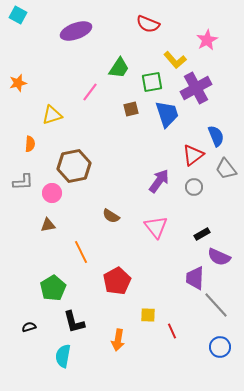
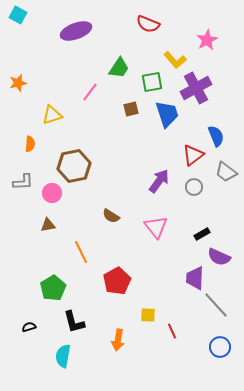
gray trapezoid: moved 3 px down; rotated 15 degrees counterclockwise
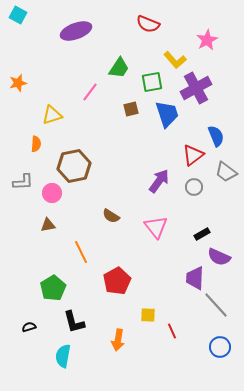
orange semicircle: moved 6 px right
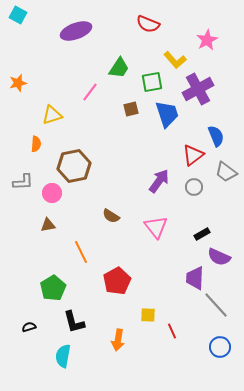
purple cross: moved 2 px right, 1 px down
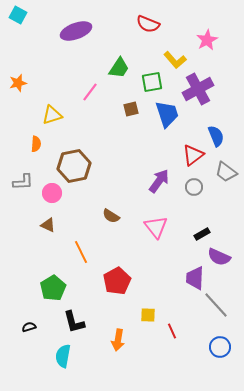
brown triangle: rotated 35 degrees clockwise
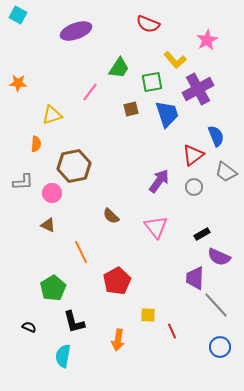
orange star: rotated 18 degrees clockwise
brown semicircle: rotated 12 degrees clockwise
black semicircle: rotated 40 degrees clockwise
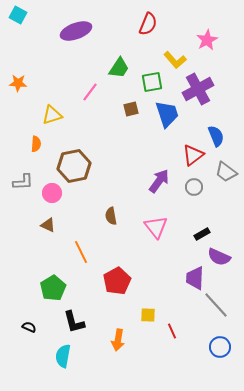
red semicircle: rotated 90 degrees counterclockwise
brown semicircle: rotated 36 degrees clockwise
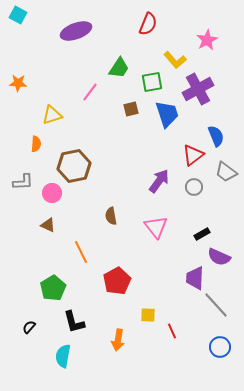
black semicircle: rotated 72 degrees counterclockwise
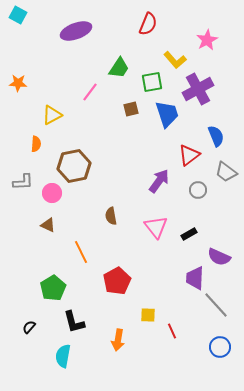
yellow triangle: rotated 10 degrees counterclockwise
red triangle: moved 4 px left
gray circle: moved 4 px right, 3 px down
black rectangle: moved 13 px left
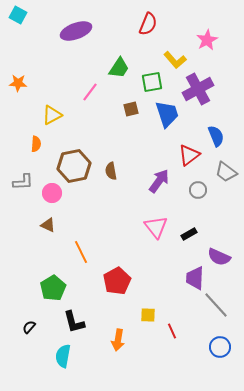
brown semicircle: moved 45 px up
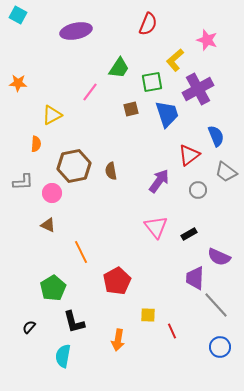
purple ellipse: rotated 8 degrees clockwise
pink star: rotated 25 degrees counterclockwise
yellow L-shape: rotated 90 degrees clockwise
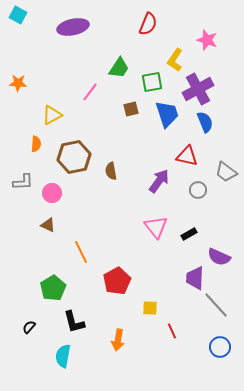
purple ellipse: moved 3 px left, 4 px up
yellow L-shape: rotated 15 degrees counterclockwise
blue semicircle: moved 11 px left, 14 px up
red triangle: moved 2 px left, 1 px down; rotated 50 degrees clockwise
brown hexagon: moved 9 px up
yellow square: moved 2 px right, 7 px up
